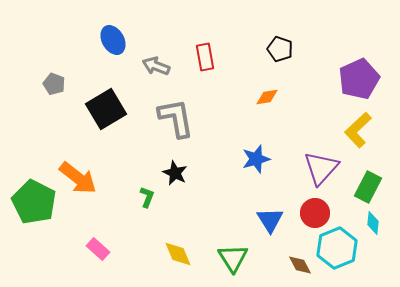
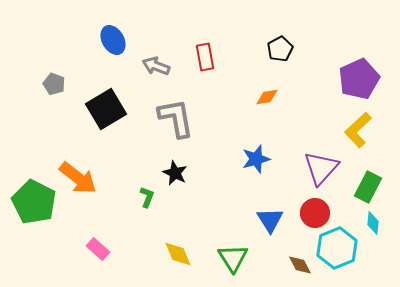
black pentagon: rotated 25 degrees clockwise
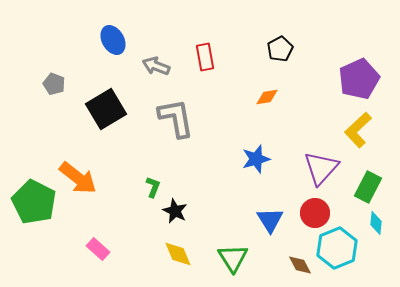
black star: moved 38 px down
green L-shape: moved 6 px right, 10 px up
cyan diamond: moved 3 px right
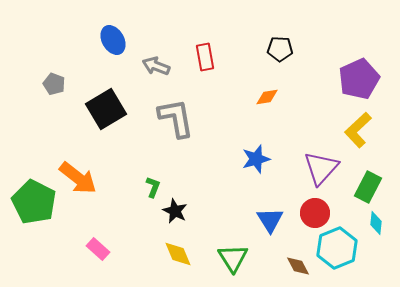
black pentagon: rotated 30 degrees clockwise
brown diamond: moved 2 px left, 1 px down
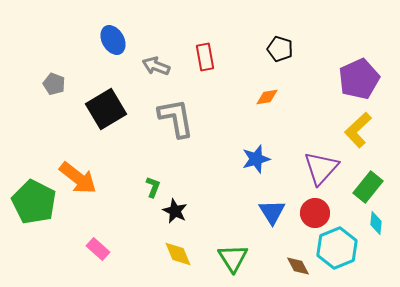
black pentagon: rotated 15 degrees clockwise
green rectangle: rotated 12 degrees clockwise
blue triangle: moved 2 px right, 8 px up
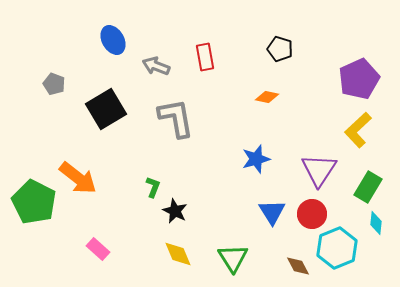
orange diamond: rotated 20 degrees clockwise
purple triangle: moved 2 px left, 2 px down; rotated 9 degrees counterclockwise
green rectangle: rotated 8 degrees counterclockwise
red circle: moved 3 px left, 1 px down
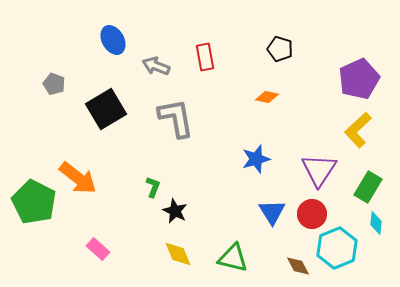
green triangle: rotated 44 degrees counterclockwise
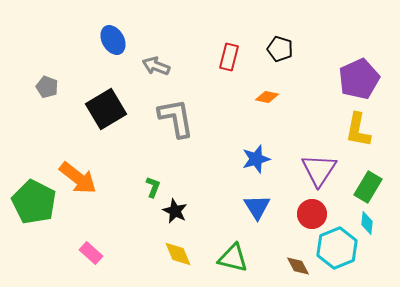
red rectangle: moved 24 px right; rotated 24 degrees clockwise
gray pentagon: moved 7 px left, 3 px down
yellow L-shape: rotated 36 degrees counterclockwise
blue triangle: moved 15 px left, 5 px up
cyan diamond: moved 9 px left
pink rectangle: moved 7 px left, 4 px down
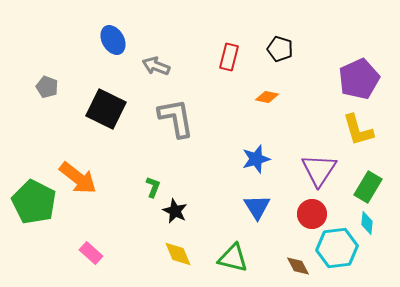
black square: rotated 33 degrees counterclockwise
yellow L-shape: rotated 27 degrees counterclockwise
cyan hexagon: rotated 15 degrees clockwise
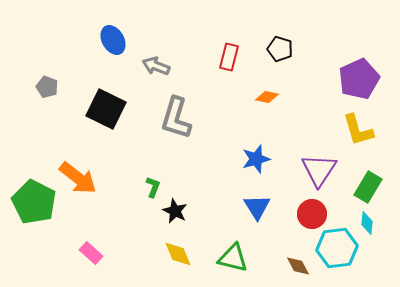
gray L-shape: rotated 153 degrees counterclockwise
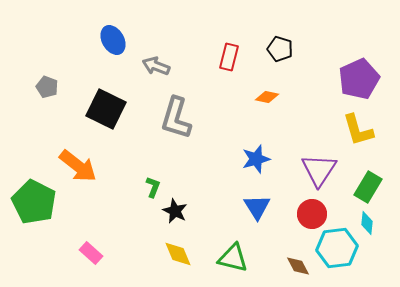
orange arrow: moved 12 px up
